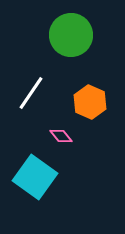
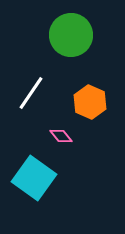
cyan square: moved 1 px left, 1 px down
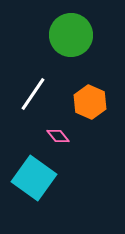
white line: moved 2 px right, 1 px down
pink diamond: moved 3 px left
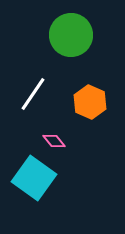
pink diamond: moved 4 px left, 5 px down
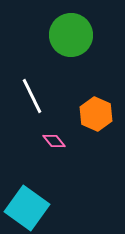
white line: moved 1 px left, 2 px down; rotated 60 degrees counterclockwise
orange hexagon: moved 6 px right, 12 px down
cyan square: moved 7 px left, 30 px down
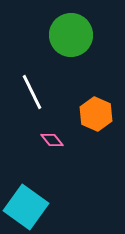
white line: moved 4 px up
pink diamond: moved 2 px left, 1 px up
cyan square: moved 1 px left, 1 px up
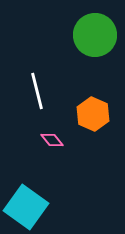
green circle: moved 24 px right
white line: moved 5 px right, 1 px up; rotated 12 degrees clockwise
orange hexagon: moved 3 px left
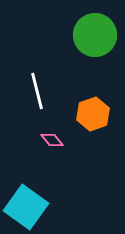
orange hexagon: rotated 16 degrees clockwise
